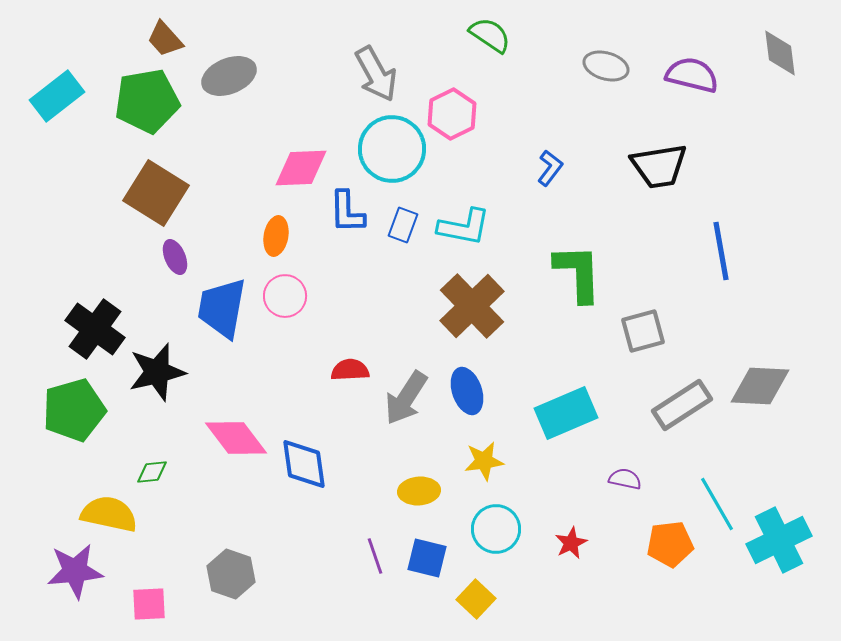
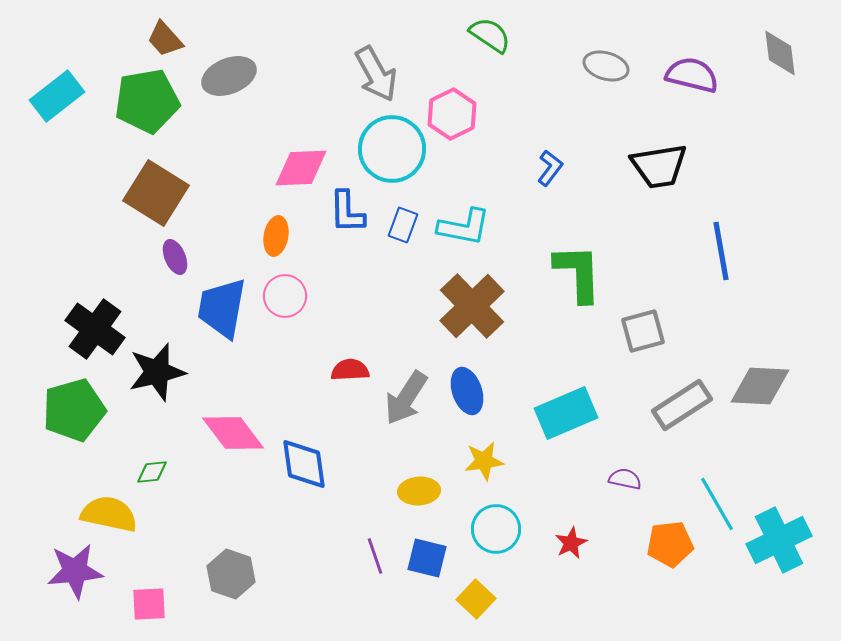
pink diamond at (236, 438): moved 3 px left, 5 px up
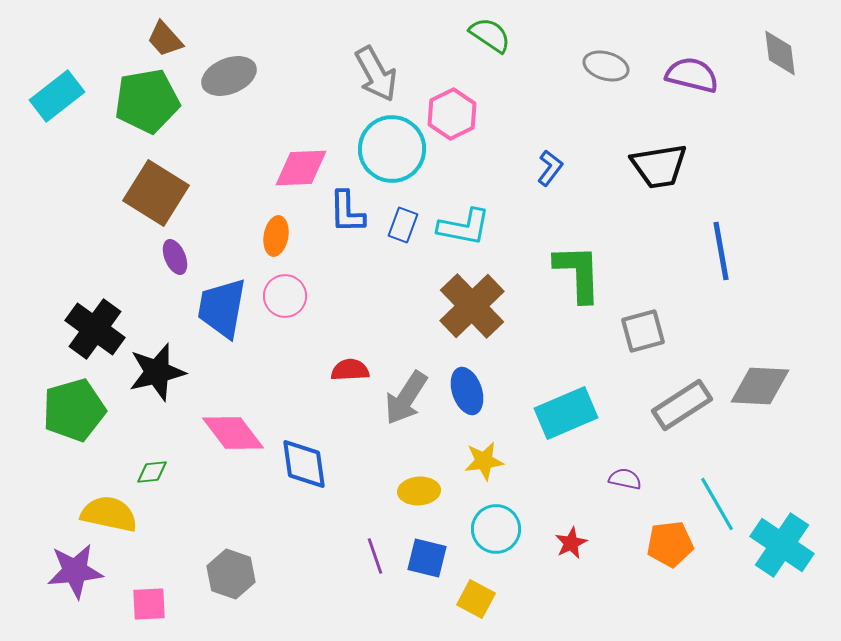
cyan cross at (779, 540): moved 3 px right, 5 px down; rotated 30 degrees counterclockwise
yellow square at (476, 599): rotated 15 degrees counterclockwise
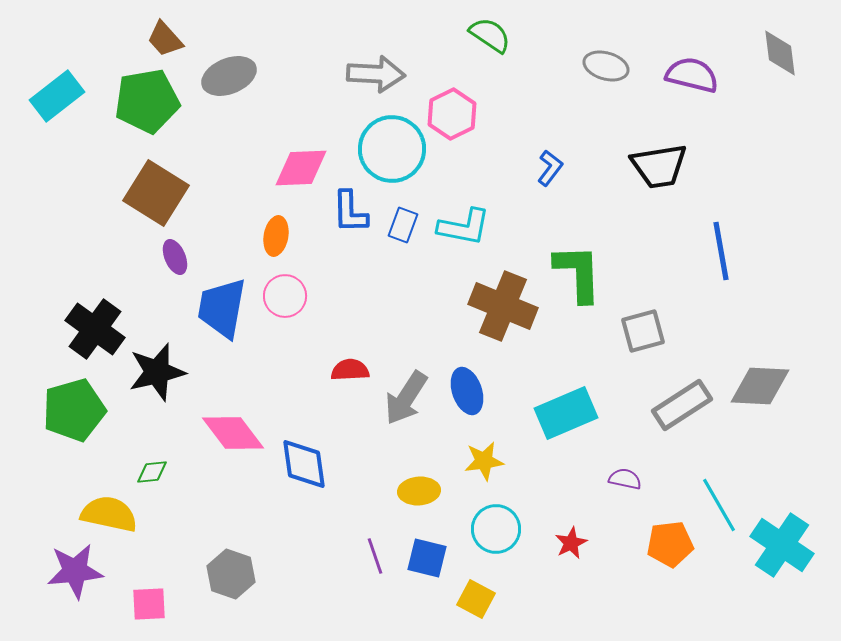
gray arrow at (376, 74): rotated 58 degrees counterclockwise
blue L-shape at (347, 212): moved 3 px right
brown cross at (472, 306): moved 31 px right; rotated 24 degrees counterclockwise
cyan line at (717, 504): moved 2 px right, 1 px down
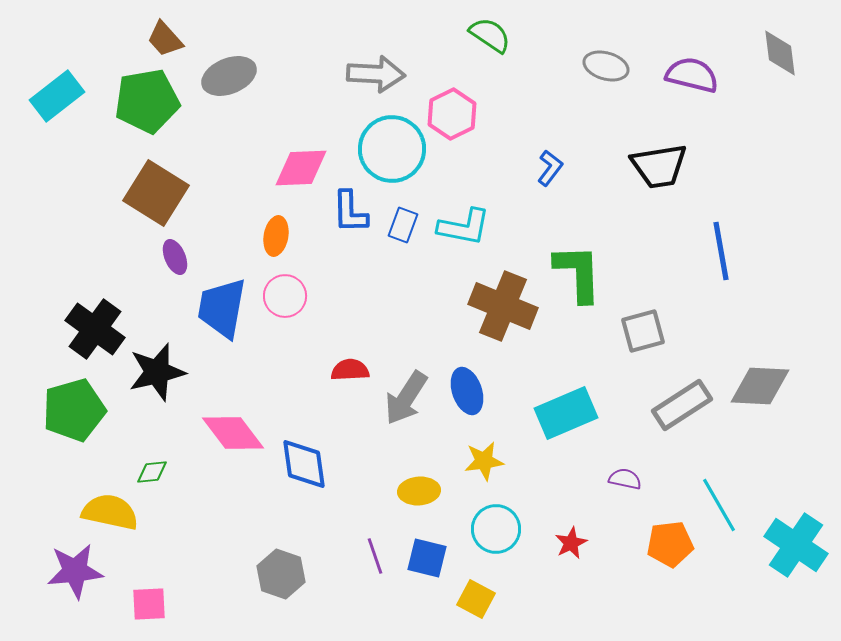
yellow semicircle at (109, 514): moved 1 px right, 2 px up
cyan cross at (782, 545): moved 14 px right
gray hexagon at (231, 574): moved 50 px right
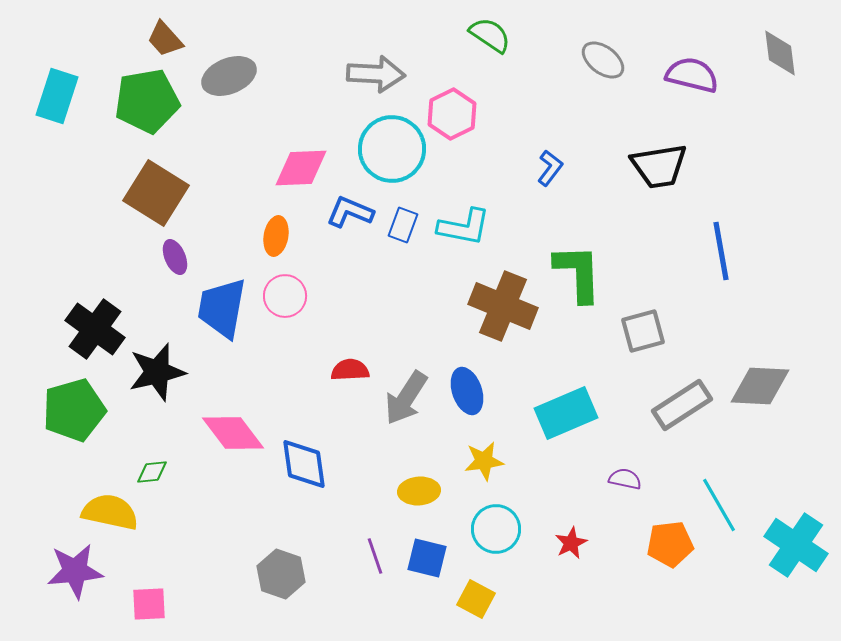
gray ellipse at (606, 66): moved 3 px left, 6 px up; rotated 21 degrees clockwise
cyan rectangle at (57, 96): rotated 34 degrees counterclockwise
blue L-shape at (350, 212): rotated 114 degrees clockwise
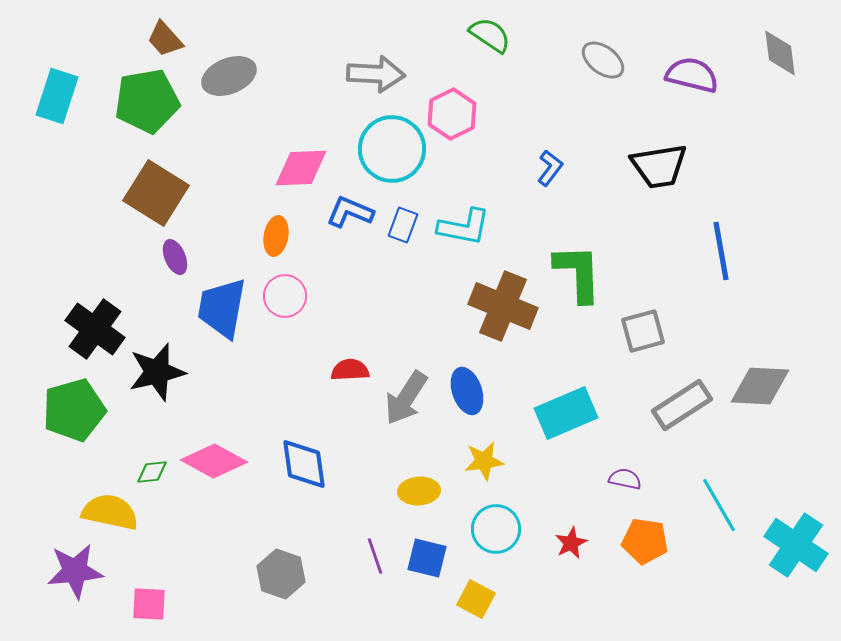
pink diamond at (233, 433): moved 19 px left, 28 px down; rotated 24 degrees counterclockwise
orange pentagon at (670, 544): moved 25 px left, 3 px up; rotated 15 degrees clockwise
pink square at (149, 604): rotated 6 degrees clockwise
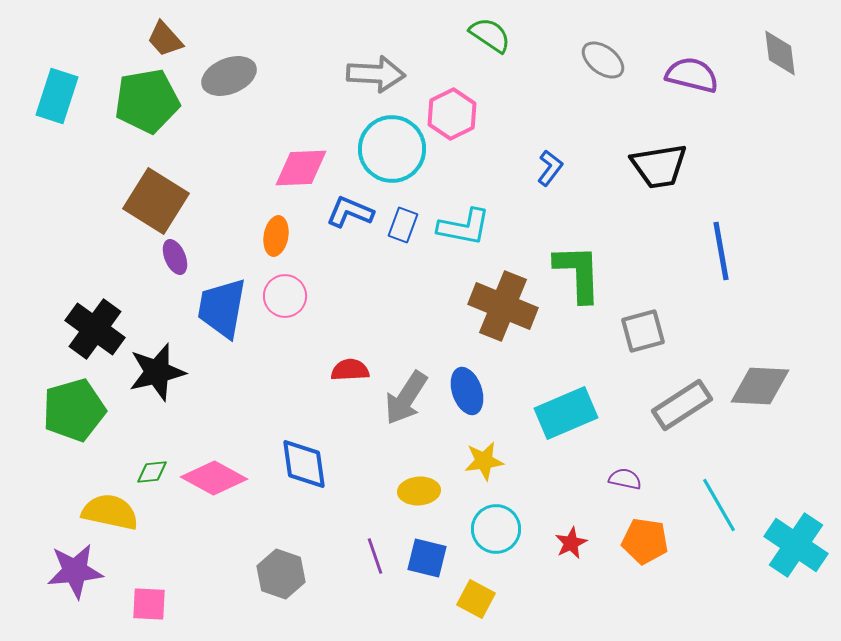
brown square at (156, 193): moved 8 px down
pink diamond at (214, 461): moved 17 px down
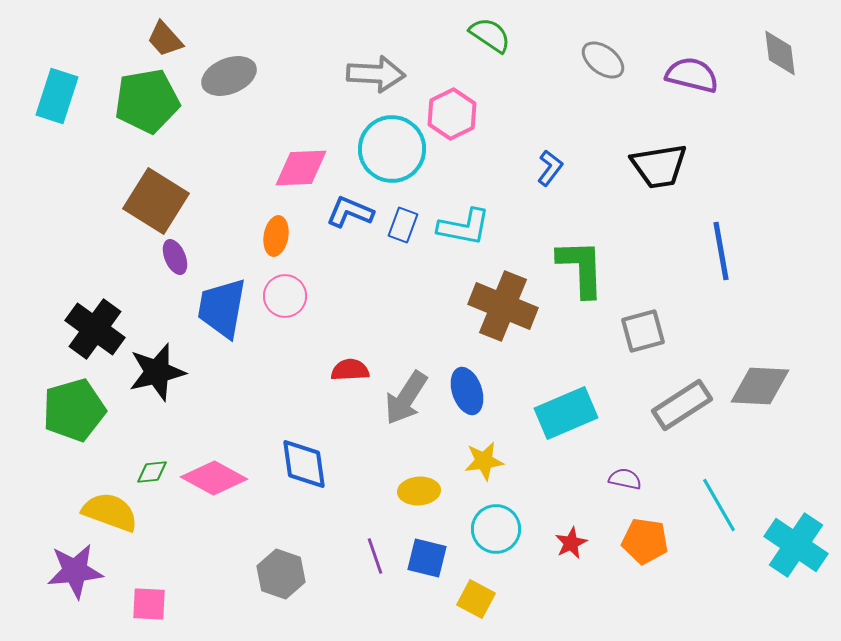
green L-shape at (578, 273): moved 3 px right, 5 px up
yellow semicircle at (110, 512): rotated 8 degrees clockwise
